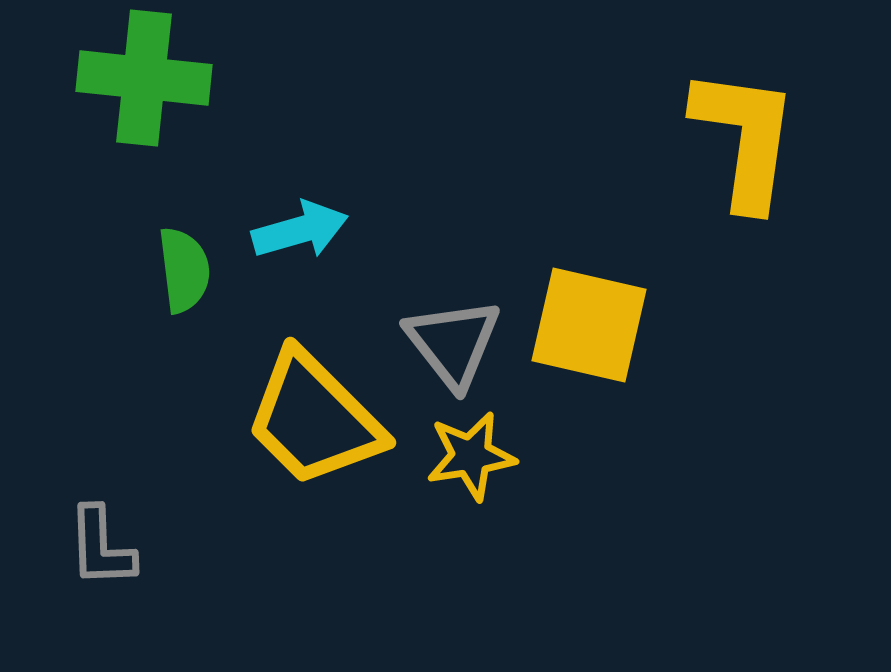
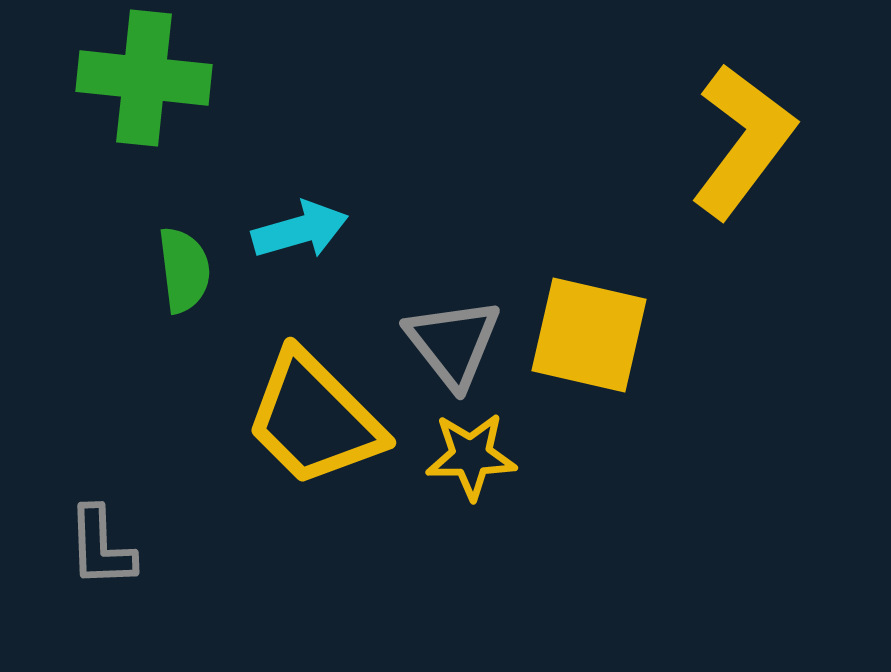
yellow L-shape: moved 2 px left, 3 px down; rotated 29 degrees clockwise
yellow square: moved 10 px down
yellow star: rotated 8 degrees clockwise
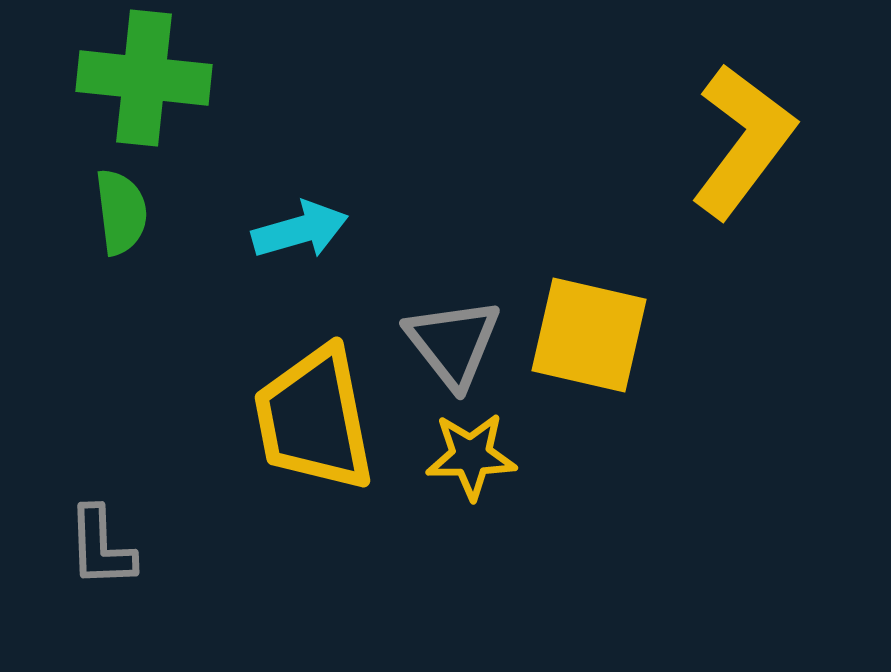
green semicircle: moved 63 px left, 58 px up
yellow trapezoid: rotated 34 degrees clockwise
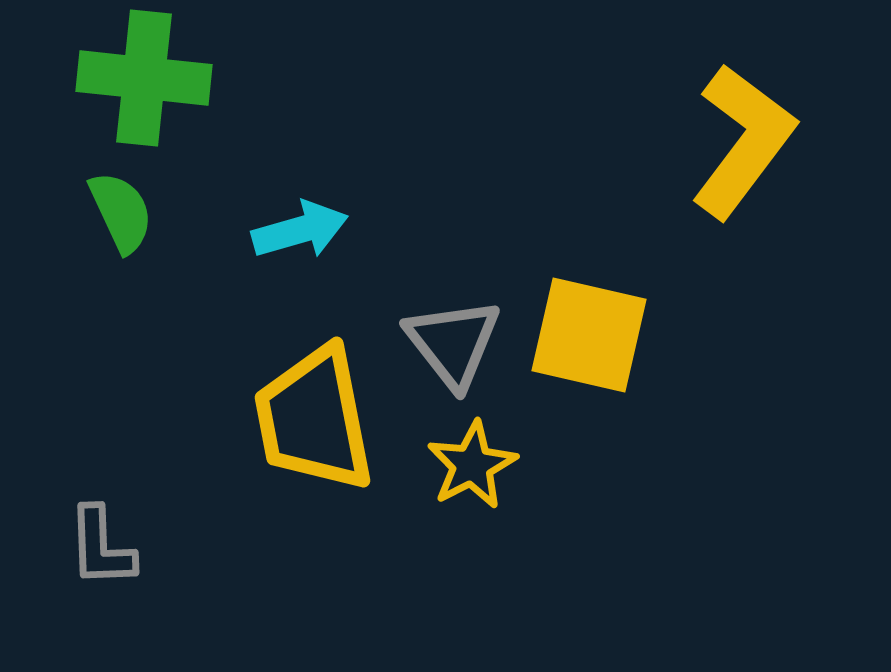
green semicircle: rotated 18 degrees counterclockwise
yellow star: moved 1 px right, 9 px down; rotated 26 degrees counterclockwise
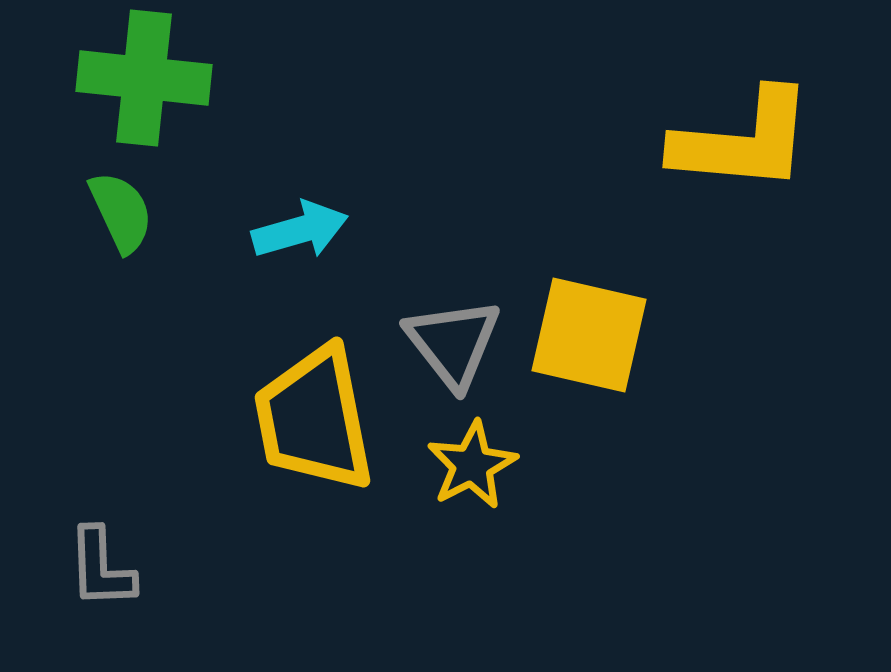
yellow L-shape: rotated 58 degrees clockwise
gray L-shape: moved 21 px down
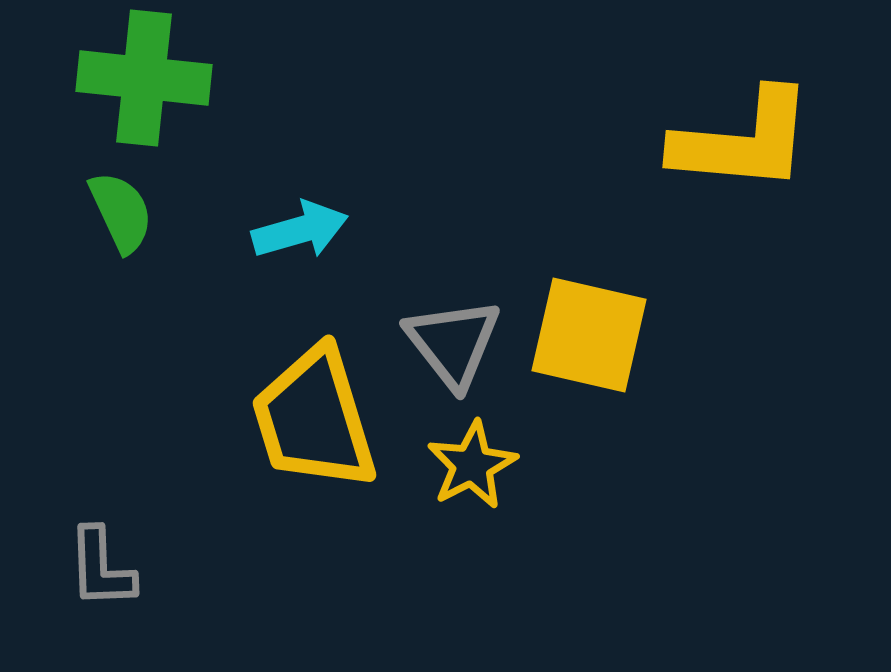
yellow trapezoid: rotated 6 degrees counterclockwise
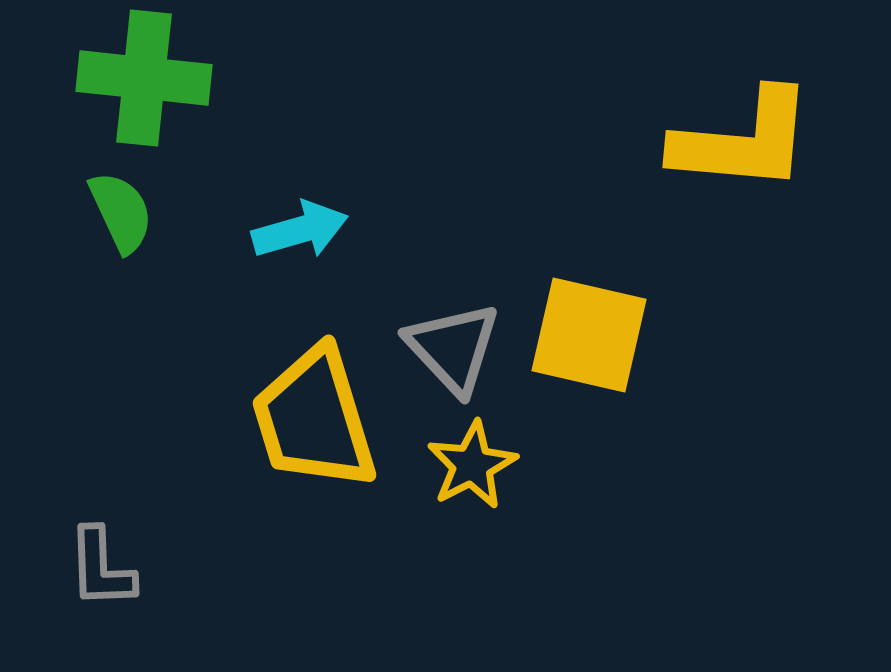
gray triangle: moved 5 px down; rotated 5 degrees counterclockwise
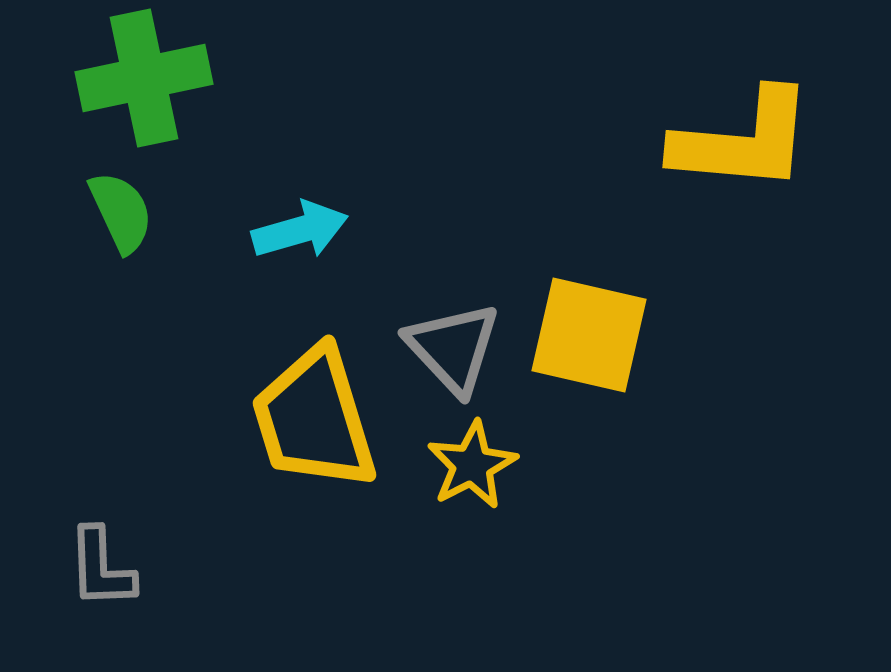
green cross: rotated 18 degrees counterclockwise
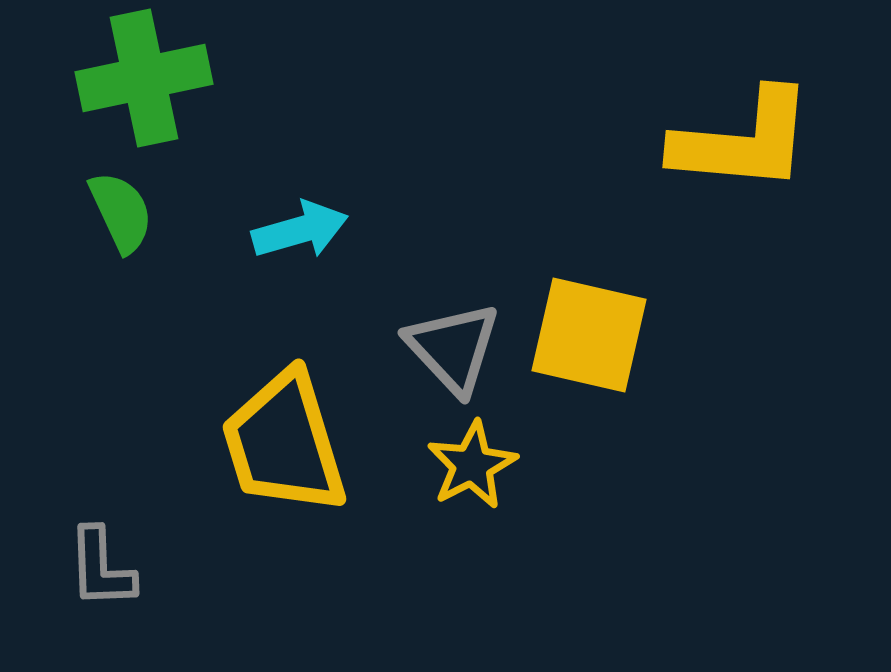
yellow trapezoid: moved 30 px left, 24 px down
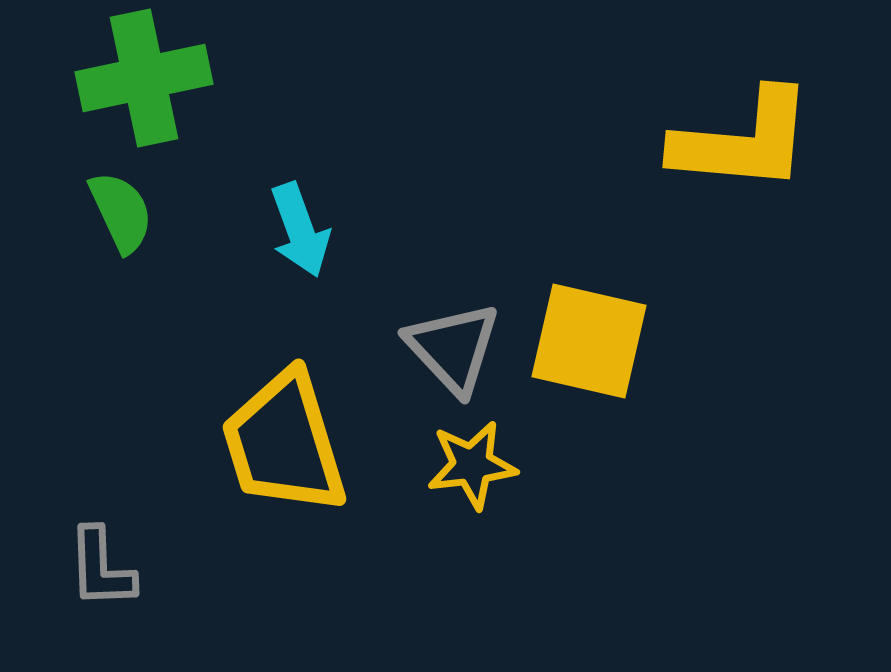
cyan arrow: rotated 86 degrees clockwise
yellow square: moved 6 px down
yellow star: rotated 20 degrees clockwise
